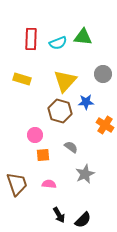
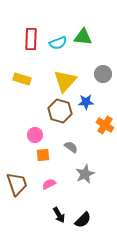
pink semicircle: rotated 32 degrees counterclockwise
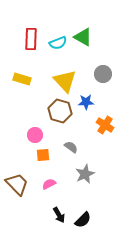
green triangle: rotated 24 degrees clockwise
yellow triangle: rotated 25 degrees counterclockwise
brown trapezoid: rotated 25 degrees counterclockwise
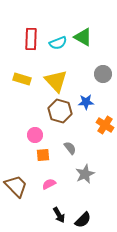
yellow triangle: moved 9 px left
gray semicircle: moved 1 px left, 1 px down; rotated 16 degrees clockwise
brown trapezoid: moved 1 px left, 2 px down
